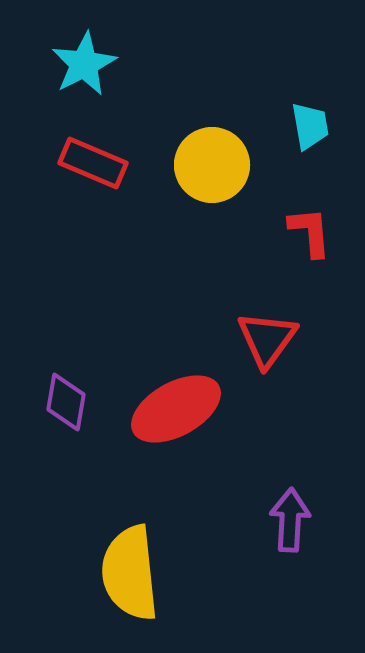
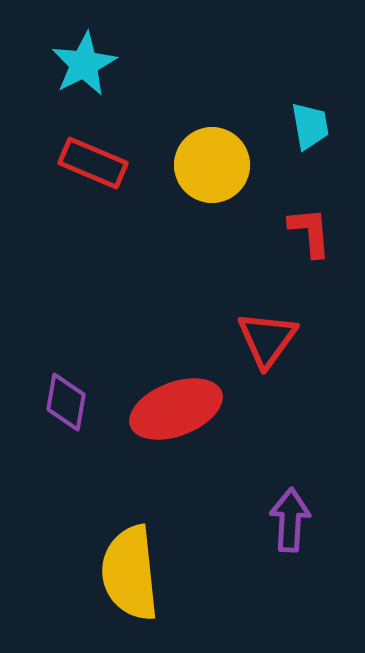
red ellipse: rotated 8 degrees clockwise
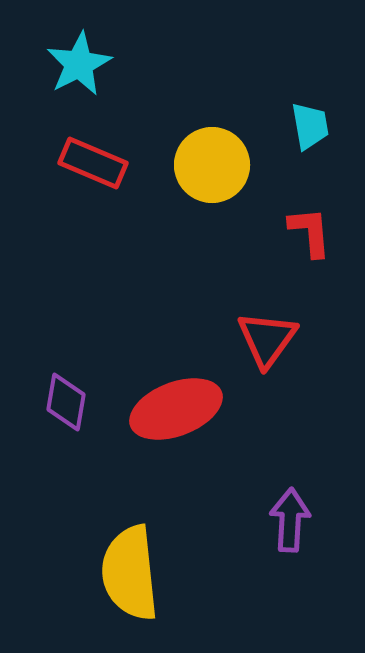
cyan star: moved 5 px left
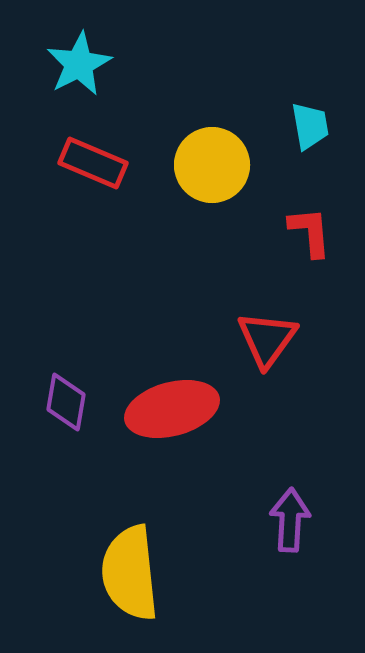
red ellipse: moved 4 px left; rotated 6 degrees clockwise
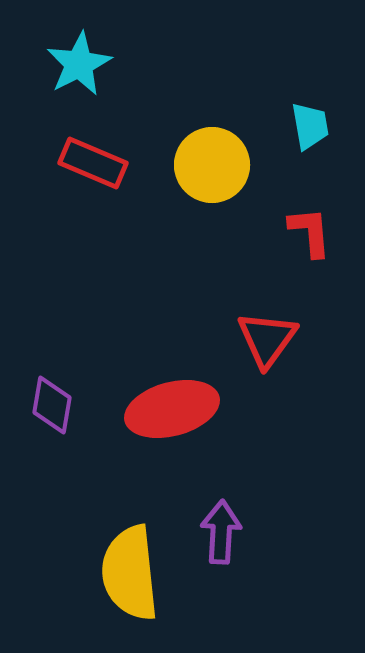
purple diamond: moved 14 px left, 3 px down
purple arrow: moved 69 px left, 12 px down
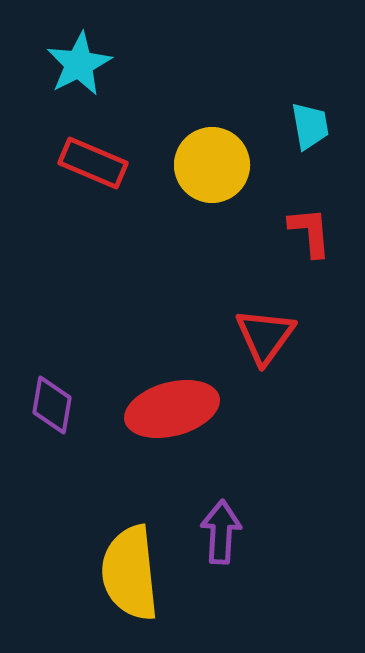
red triangle: moved 2 px left, 3 px up
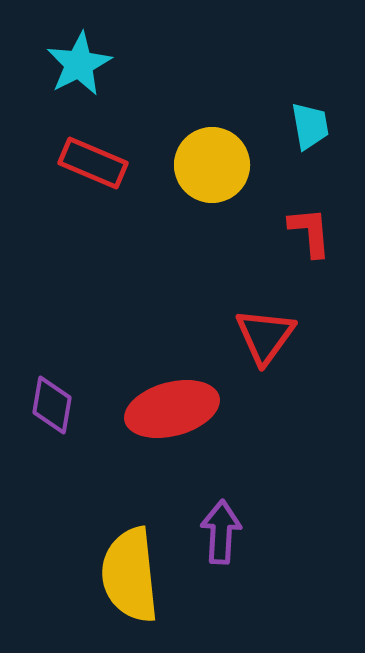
yellow semicircle: moved 2 px down
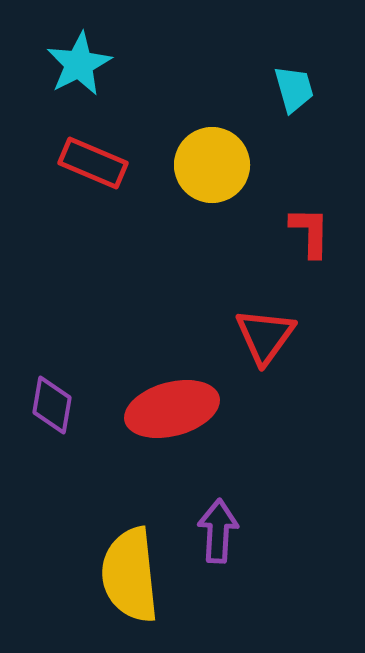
cyan trapezoid: moved 16 px left, 37 px up; rotated 6 degrees counterclockwise
red L-shape: rotated 6 degrees clockwise
purple arrow: moved 3 px left, 1 px up
